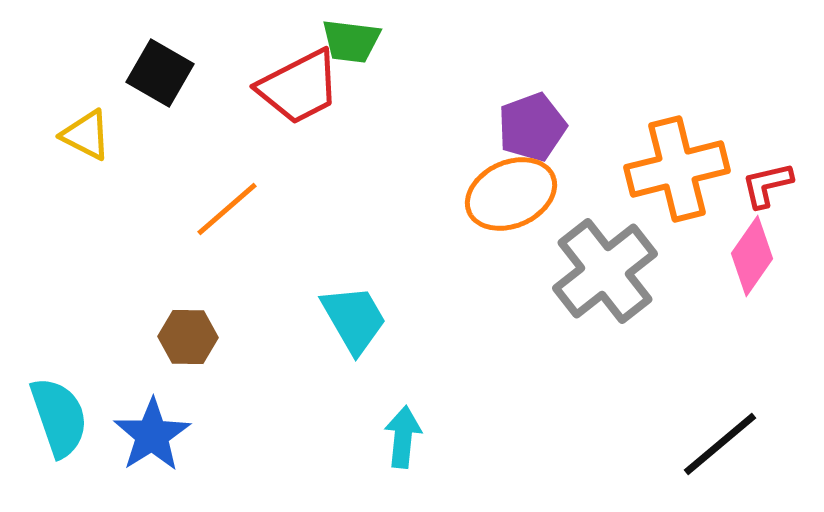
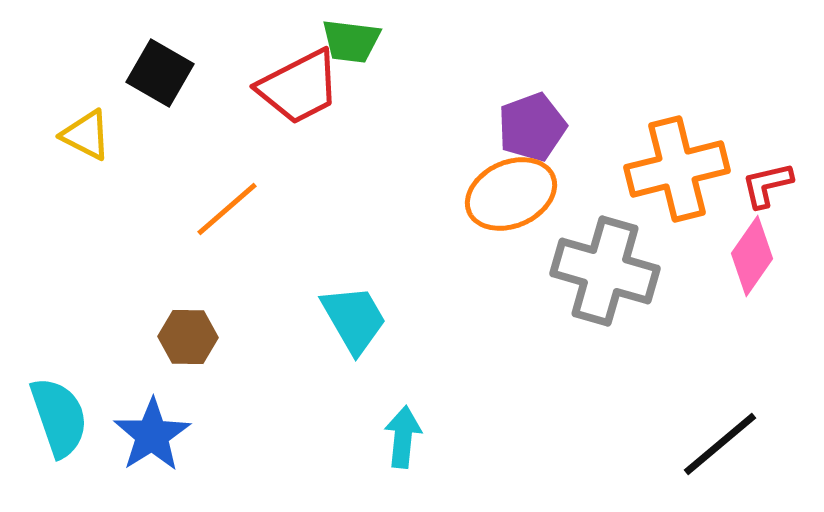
gray cross: rotated 36 degrees counterclockwise
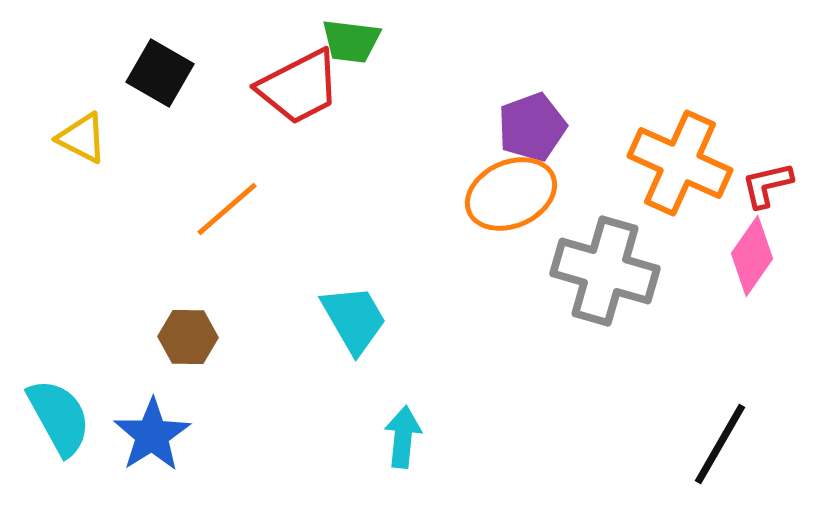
yellow triangle: moved 4 px left, 3 px down
orange cross: moved 3 px right, 6 px up; rotated 38 degrees clockwise
cyan semicircle: rotated 10 degrees counterclockwise
black line: rotated 20 degrees counterclockwise
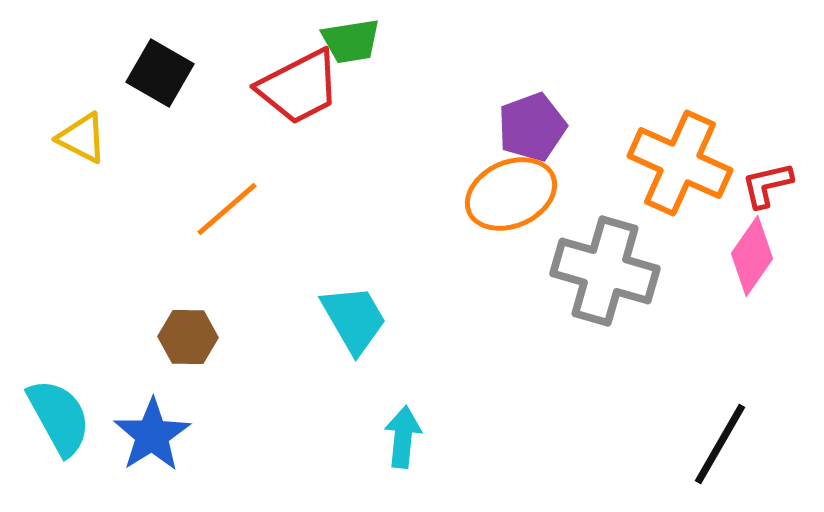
green trapezoid: rotated 16 degrees counterclockwise
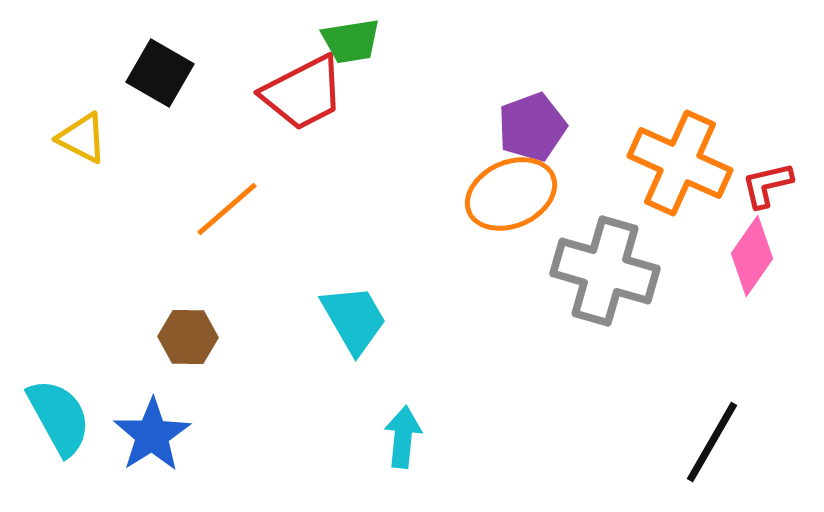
red trapezoid: moved 4 px right, 6 px down
black line: moved 8 px left, 2 px up
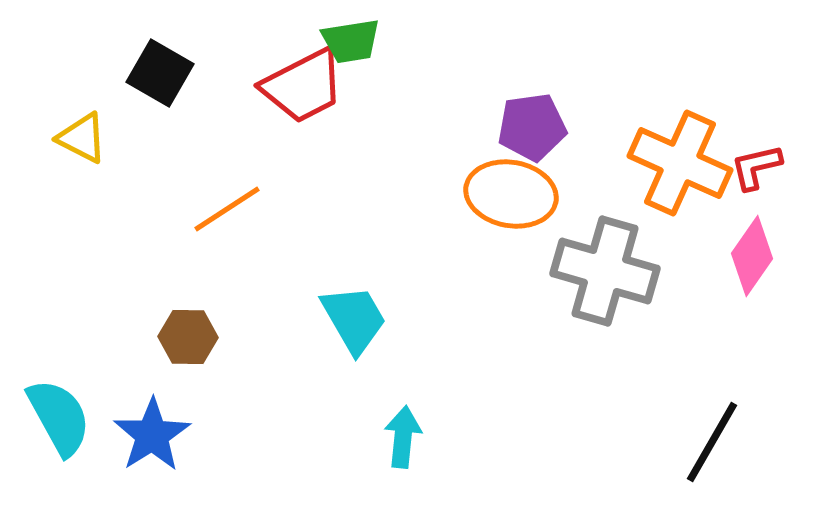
red trapezoid: moved 7 px up
purple pentagon: rotated 12 degrees clockwise
red L-shape: moved 11 px left, 18 px up
orange ellipse: rotated 34 degrees clockwise
orange line: rotated 8 degrees clockwise
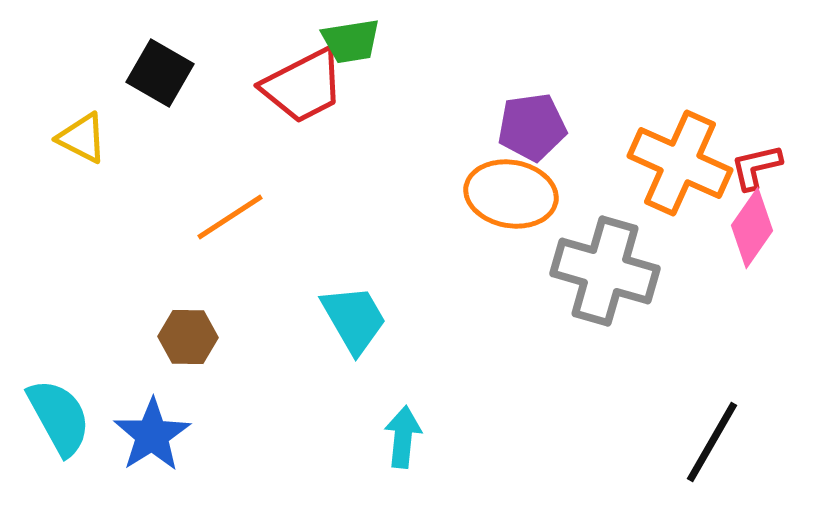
orange line: moved 3 px right, 8 px down
pink diamond: moved 28 px up
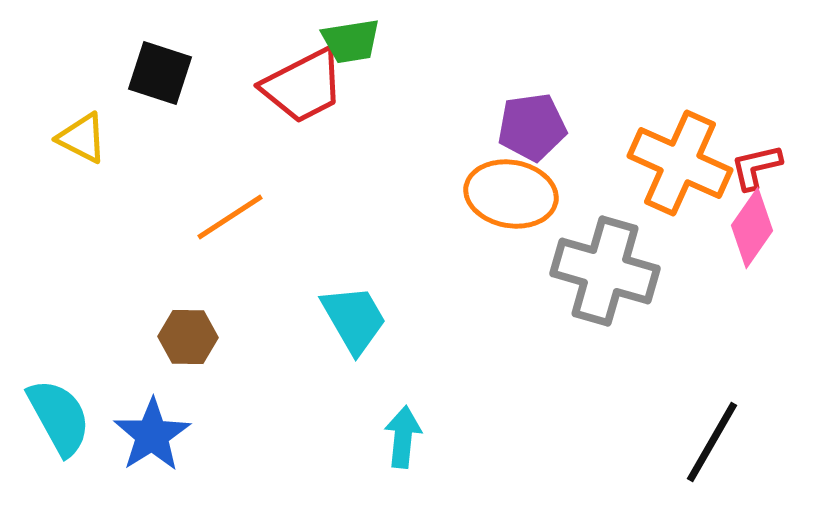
black square: rotated 12 degrees counterclockwise
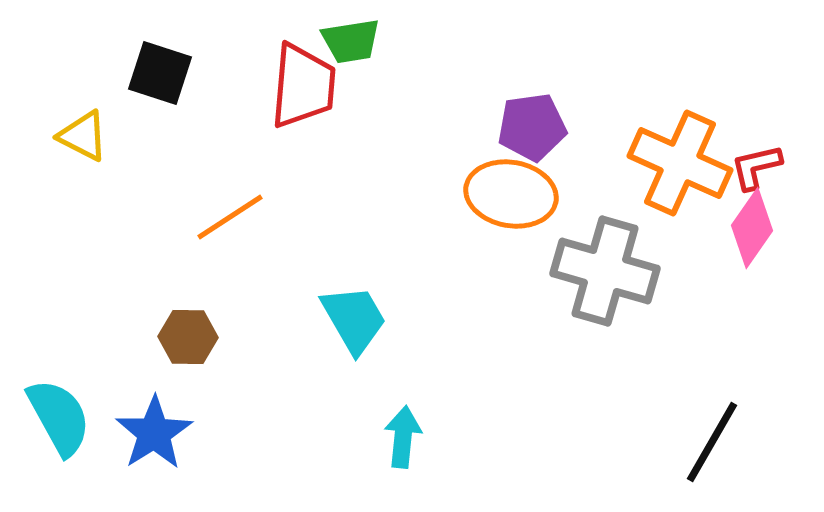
red trapezoid: rotated 58 degrees counterclockwise
yellow triangle: moved 1 px right, 2 px up
blue star: moved 2 px right, 2 px up
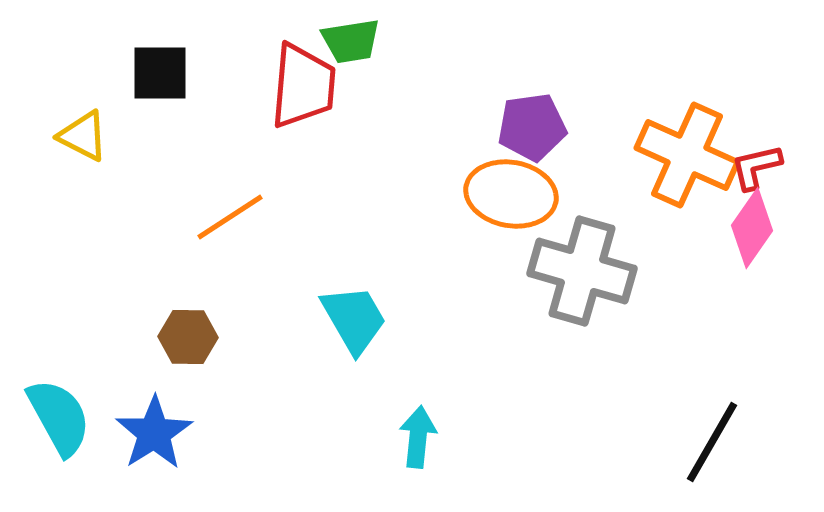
black square: rotated 18 degrees counterclockwise
orange cross: moved 7 px right, 8 px up
gray cross: moved 23 px left
cyan arrow: moved 15 px right
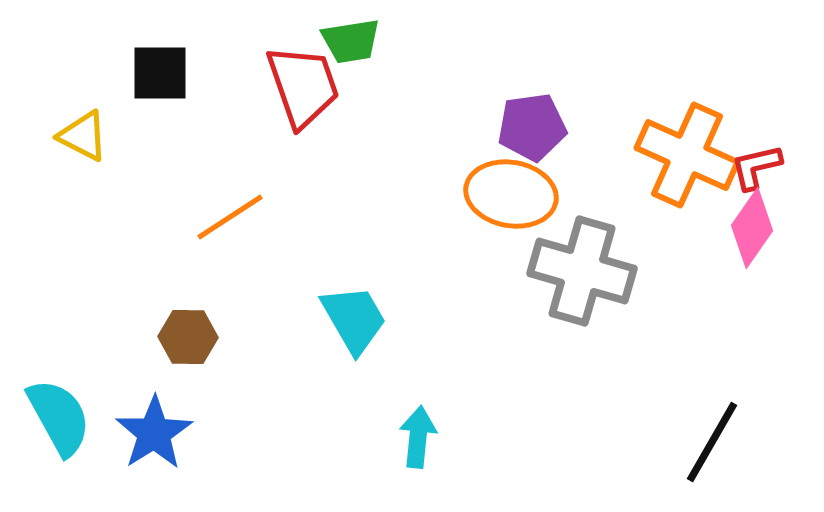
red trapezoid: rotated 24 degrees counterclockwise
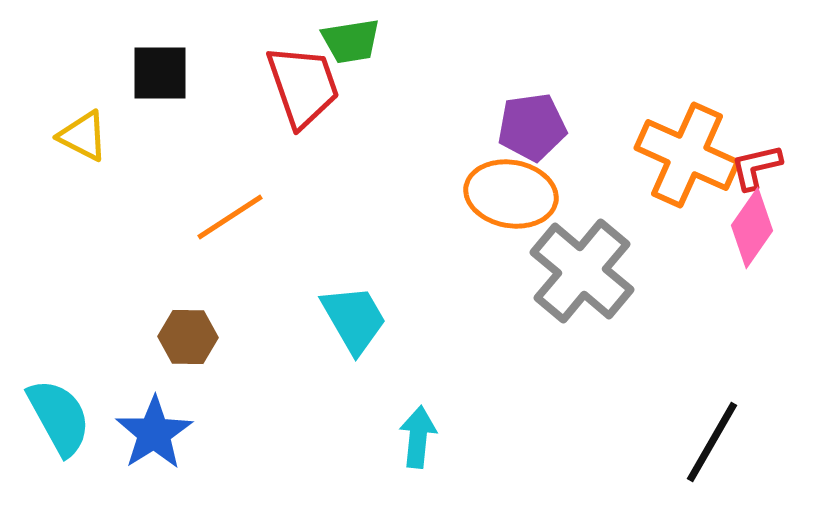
gray cross: rotated 24 degrees clockwise
